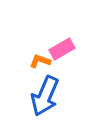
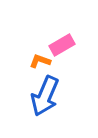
pink rectangle: moved 4 px up
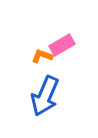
orange L-shape: moved 2 px right, 5 px up
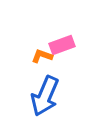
pink rectangle: rotated 10 degrees clockwise
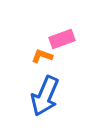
pink rectangle: moved 6 px up
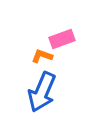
blue arrow: moved 3 px left, 4 px up
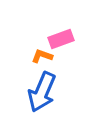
pink rectangle: moved 1 px left
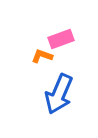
blue arrow: moved 17 px right, 2 px down
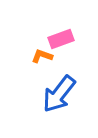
blue arrow: rotated 15 degrees clockwise
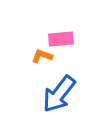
pink rectangle: rotated 15 degrees clockwise
